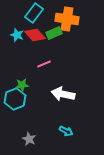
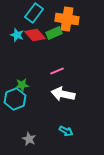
pink line: moved 13 px right, 7 px down
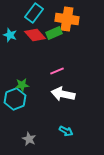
cyan star: moved 7 px left
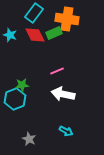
red diamond: rotated 15 degrees clockwise
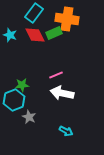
pink line: moved 1 px left, 4 px down
white arrow: moved 1 px left, 1 px up
cyan hexagon: moved 1 px left, 1 px down
gray star: moved 22 px up
